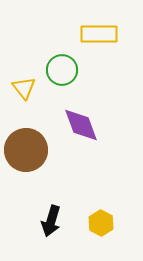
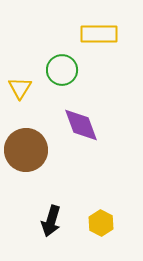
yellow triangle: moved 4 px left; rotated 10 degrees clockwise
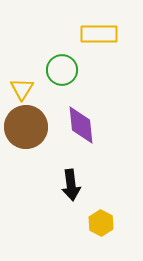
yellow triangle: moved 2 px right, 1 px down
purple diamond: rotated 15 degrees clockwise
brown circle: moved 23 px up
black arrow: moved 20 px right, 36 px up; rotated 24 degrees counterclockwise
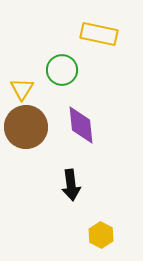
yellow rectangle: rotated 12 degrees clockwise
yellow hexagon: moved 12 px down
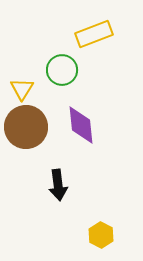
yellow rectangle: moved 5 px left; rotated 33 degrees counterclockwise
black arrow: moved 13 px left
